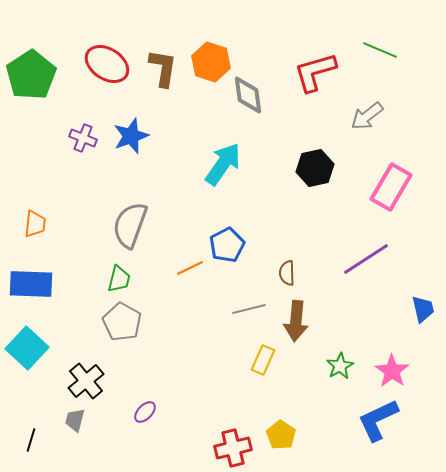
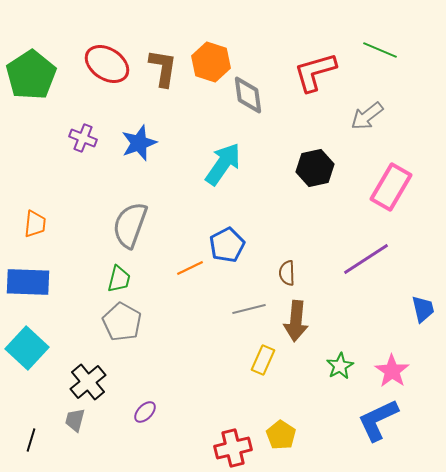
blue star: moved 8 px right, 7 px down
blue rectangle: moved 3 px left, 2 px up
black cross: moved 2 px right, 1 px down
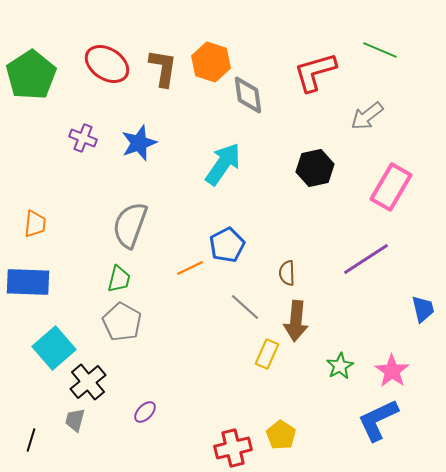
gray line: moved 4 px left, 2 px up; rotated 56 degrees clockwise
cyan square: moved 27 px right; rotated 6 degrees clockwise
yellow rectangle: moved 4 px right, 6 px up
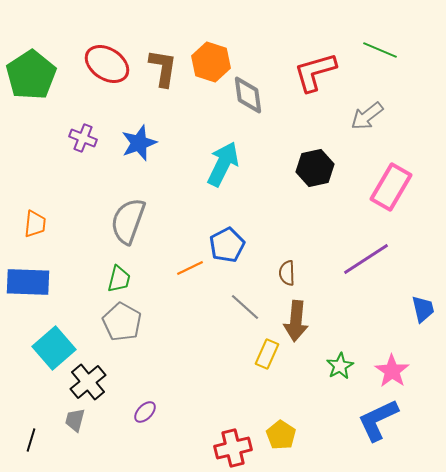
cyan arrow: rotated 9 degrees counterclockwise
gray semicircle: moved 2 px left, 4 px up
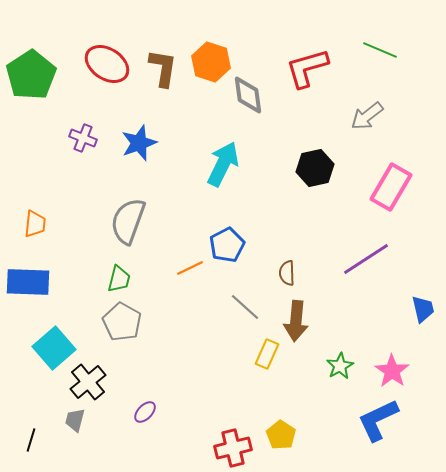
red L-shape: moved 8 px left, 4 px up
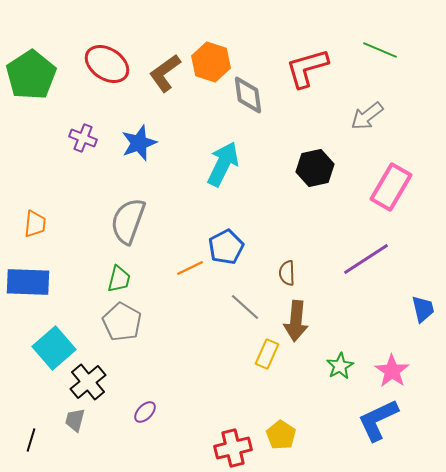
brown L-shape: moved 2 px right, 5 px down; rotated 135 degrees counterclockwise
blue pentagon: moved 1 px left, 2 px down
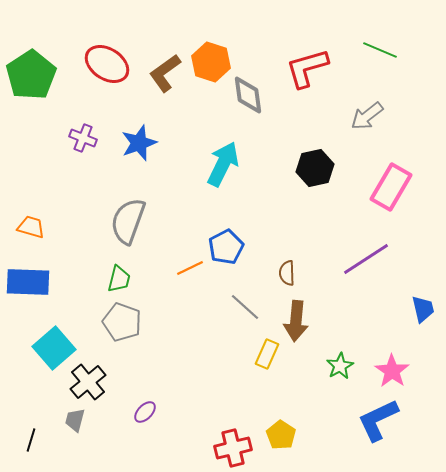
orange trapezoid: moved 4 px left, 3 px down; rotated 80 degrees counterclockwise
gray pentagon: rotated 9 degrees counterclockwise
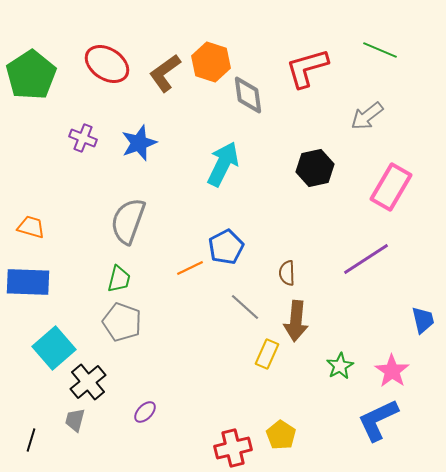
blue trapezoid: moved 11 px down
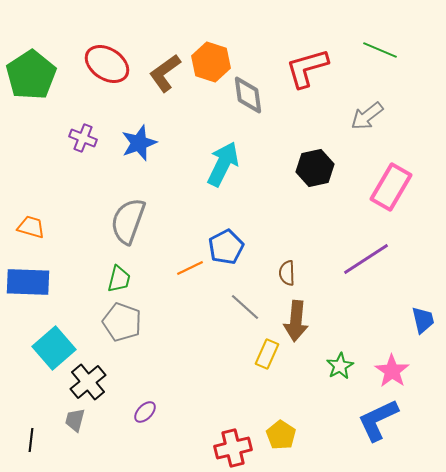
black line: rotated 10 degrees counterclockwise
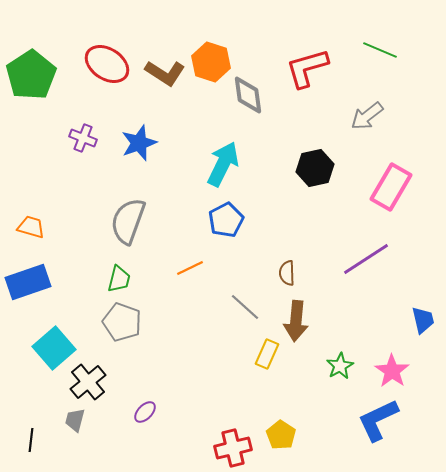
brown L-shape: rotated 111 degrees counterclockwise
blue pentagon: moved 27 px up
blue rectangle: rotated 21 degrees counterclockwise
